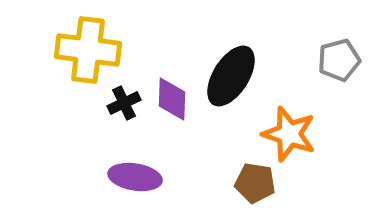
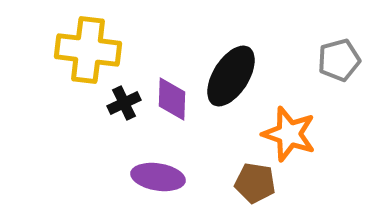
purple ellipse: moved 23 px right
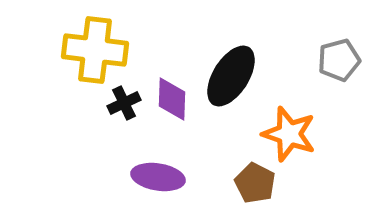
yellow cross: moved 7 px right
brown pentagon: rotated 18 degrees clockwise
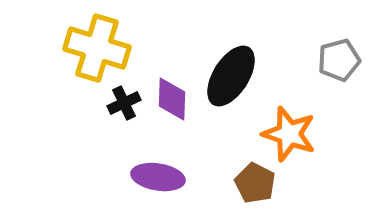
yellow cross: moved 2 px right, 2 px up; rotated 10 degrees clockwise
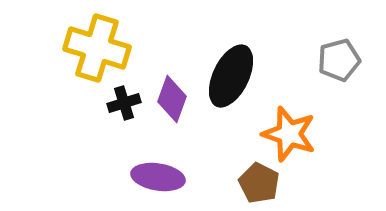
black ellipse: rotated 6 degrees counterclockwise
purple diamond: rotated 18 degrees clockwise
black cross: rotated 8 degrees clockwise
brown pentagon: moved 4 px right
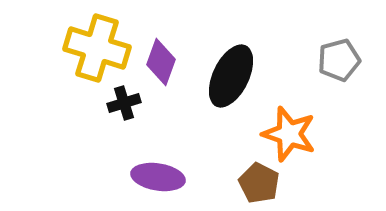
purple diamond: moved 11 px left, 37 px up
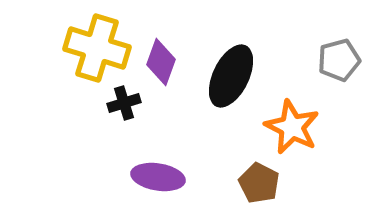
orange star: moved 3 px right, 7 px up; rotated 8 degrees clockwise
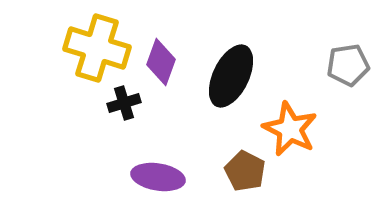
gray pentagon: moved 9 px right, 5 px down; rotated 6 degrees clockwise
orange star: moved 2 px left, 2 px down
brown pentagon: moved 14 px left, 12 px up
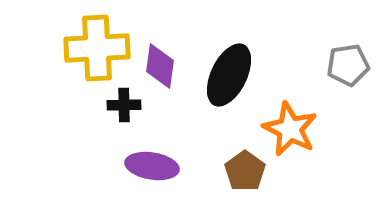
yellow cross: rotated 20 degrees counterclockwise
purple diamond: moved 1 px left, 4 px down; rotated 12 degrees counterclockwise
black ellipse: moved 2 px left, 1 px up
black cross: moved 2 px down; rotated 16 degrees clockwise
brown pentagon: rotated 9 degrees clockwise
purple ellipse: moved 6 px left, 11 px up
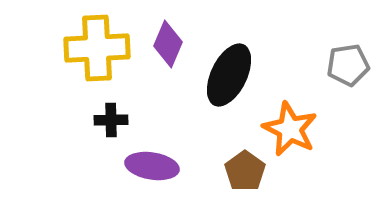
purple diamond: moved 8 px right, 22 px up; rotated 15 degrees clockwise
black cross: moved 13 px left, 15 px down
